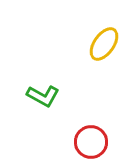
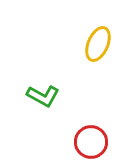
yellow ellipse: moved 6 px left; rotated 12 degrees counterclockwise
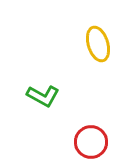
yellow ellipse: rotated 40 degrees counterclockwise
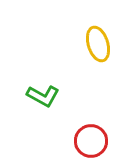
red circle: moved 1 px up
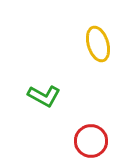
green L-shape: moved 1 px right
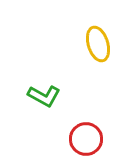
red circle: moved 5 px left, 2 px up
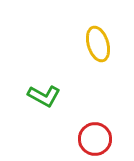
red circle: moved 9 px right
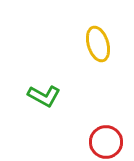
red circle: moved 11 px right, 3 px down
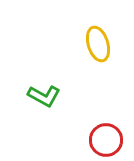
red circle: moved 2 px up
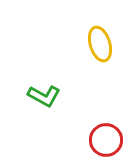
yellow ellipse: moved 2 px right
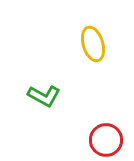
yellow ellipse: moved 7 px left
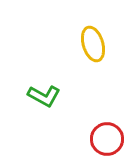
red circle: moved 1 px right, 1 px up
